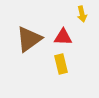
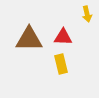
yellow arrow: moved 5 px right
brown triangle: rotated 36 degrees clockwise
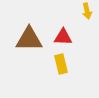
yellow arrow: moved 3 px up
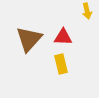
brown triangle: rotated 48 degrees counterclockwise
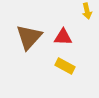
brown triangle: moved 2 px up
yellow rectangle: moved 4 px right, 2 px down; rotated 48 degrees counterclockwise
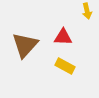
brown triangle: moved 4 px left, 8 px down
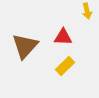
brown triangle: moved 1 px down
yellow rectangle: rotated 72 degrees counterclockwise
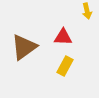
brown triangle: moved 1 px left, 1 px down; rotated 12 degrees clockwise
yellow rectangle: rotated 18 degrees counterclockwise
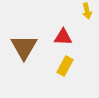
brown triangle: rotated 24 degrees counterclockwise
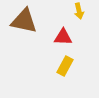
yellow arrow: moved 8 px left
brown triangle: moved 26 px up; rotated 48 degrees counterclockwise
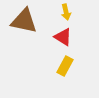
yellow arrow: moved 13 px left, 1 px down
red triangle: rotated 30 degrees clockwise
